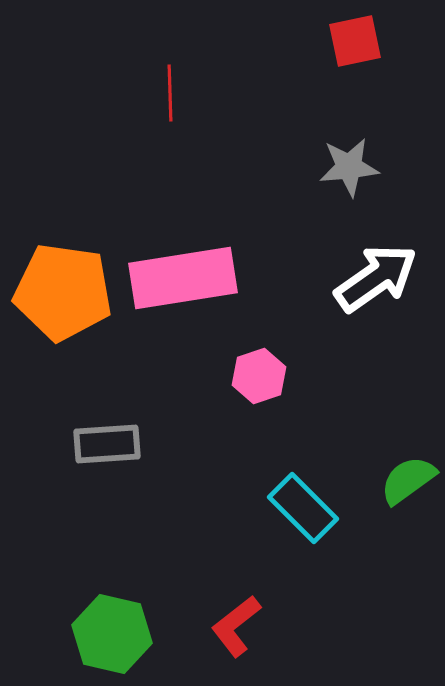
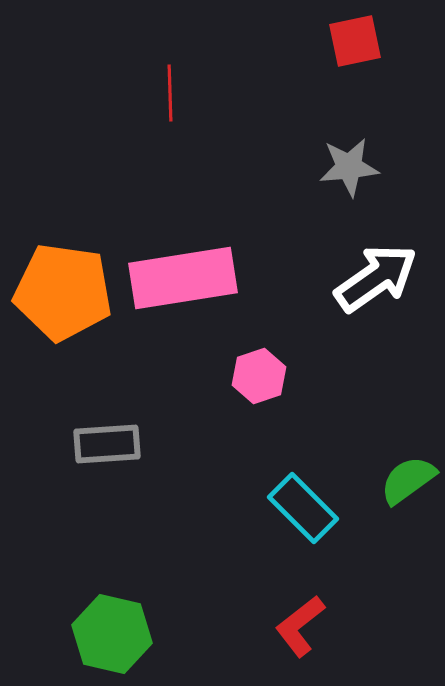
red L-shape: moved 64 px right
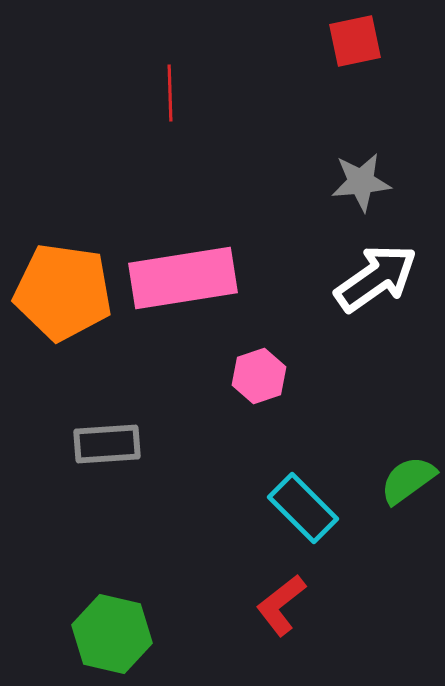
gray star: moved 12 px right, 15 px down
red L-shape: moved 19 px left, 21 px up
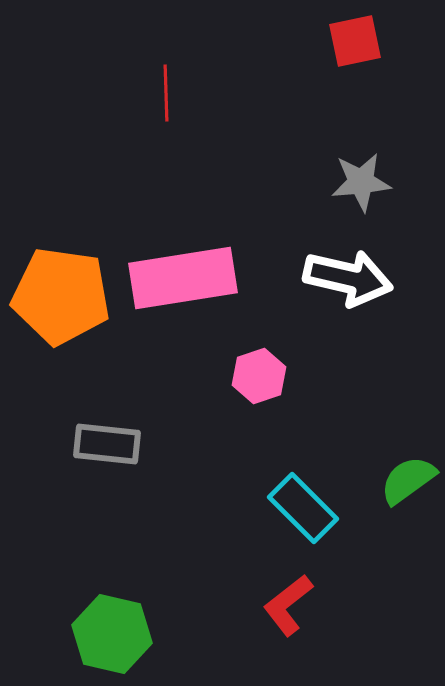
red line: moved 4 px left
white arrow: moved 28 px left; rotated 48 degrees clockwise
orange pentagon: moved 2 px left, 4 px down
gray rectangle: rotated 10 degrees clockwise
red L-shape: moved 7 px right
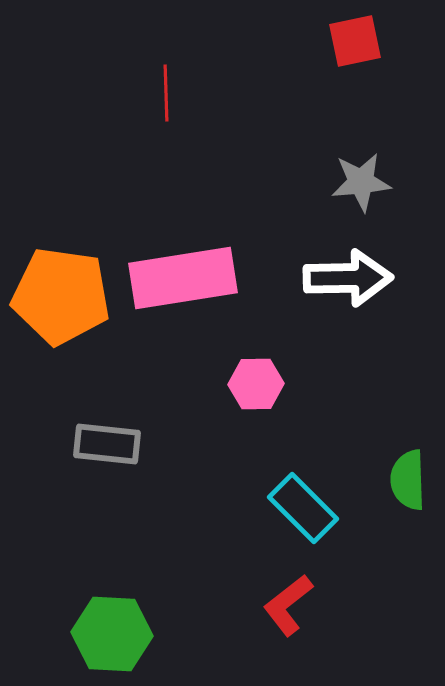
white arrow: rotated 14 degrees counterclockwise
pink hexagon: moved 3 px left, 8 px down; rotated 18 degrees clockwise
green semicircle: rotated 56 degrees counterclockwise
green hexagon: rotated 10 degrees counterclockwise
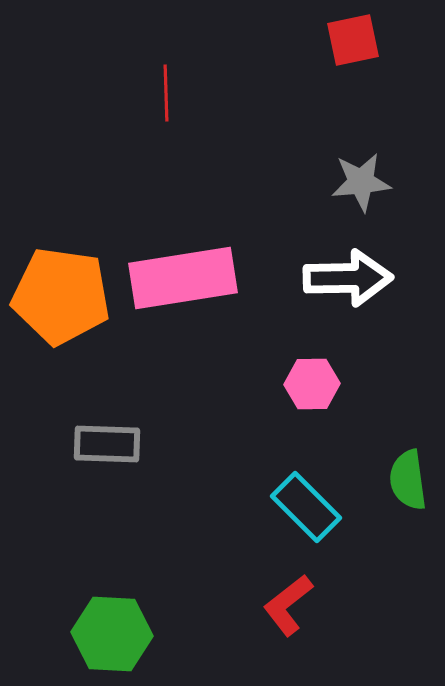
red square: moved 2 px left, 1 px up
pink hexagon: moved 56 px right
gray rectangle: rotated 4 degrees counterclockwise
green semicircle: rotated 6 degrees counterclockwise
cyan rectangle: moved 3 px right, 1 px up
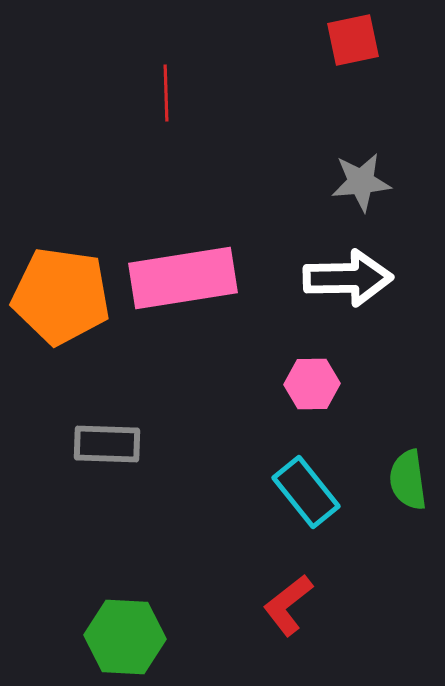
cyan rectangle: moved 15 px up; rotated 6 degrees clockwise
green hexagon: moved 13 px right, 3 px down
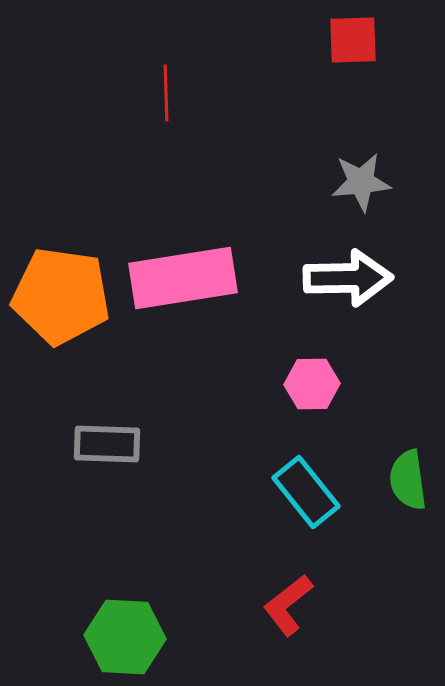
red square: rotated 10 degrees clockwise
